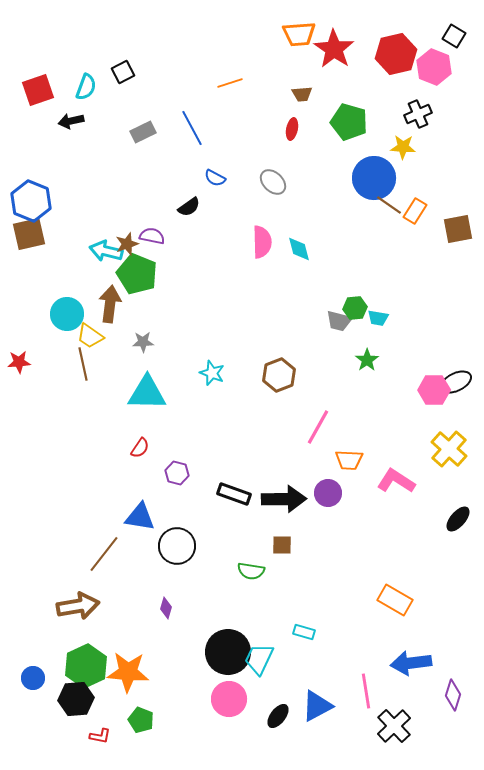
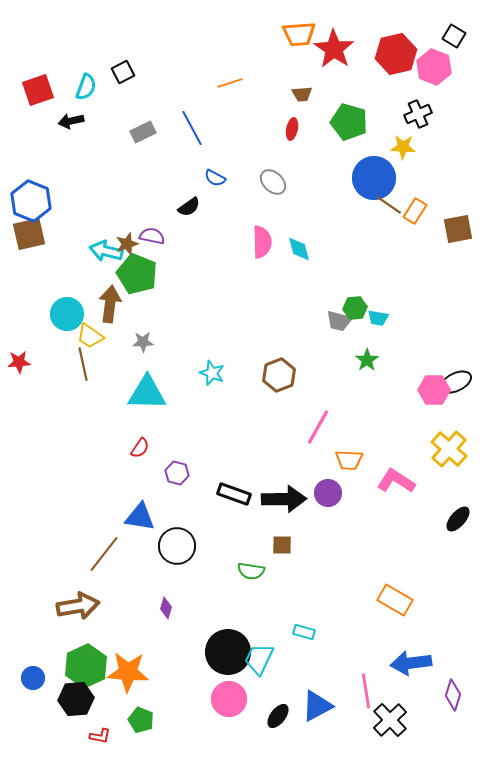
black cross at (394, 726): moved 4 px left, 6 px up
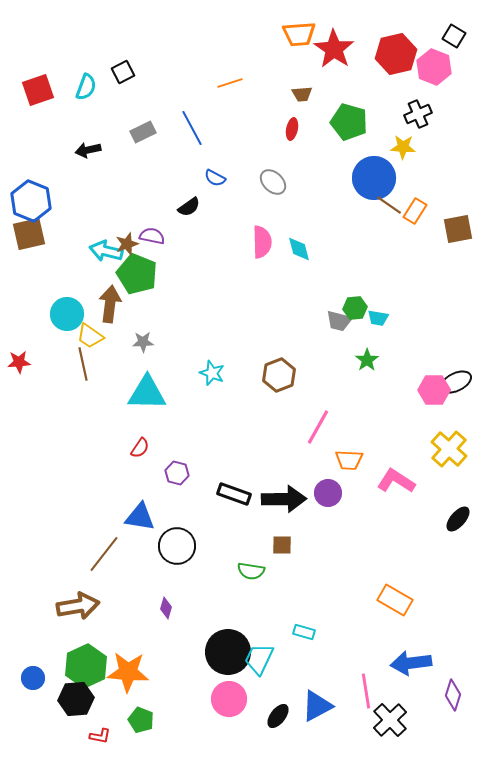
black arrow at (71, 121): moved 17 px right, 29 px down
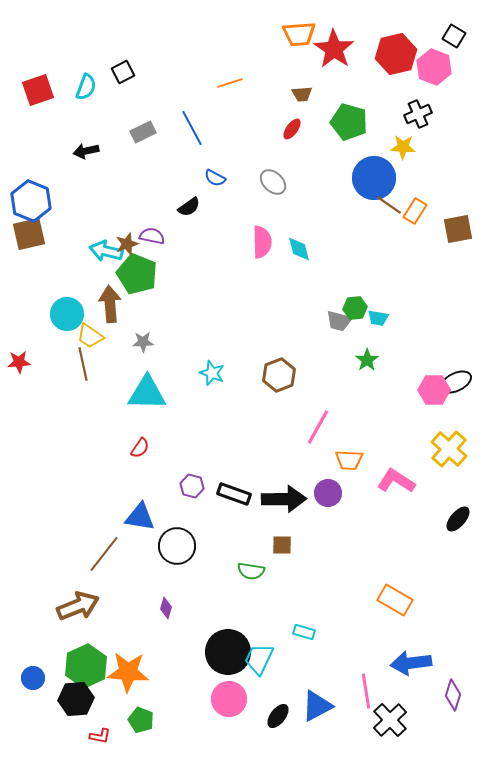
red ellipse at (292, 129): rotated 25 degrees clockwise
black arrow at (88, 150): moved 2 px left, 1 px down
brown arrow at (110, 304): rotated 12 degrees counterclockwise
purple hexagon at (177, 473): moved 15 px right, 13 px down
brown arrow at (78, 606): rotated 12 degrees counterclockwise
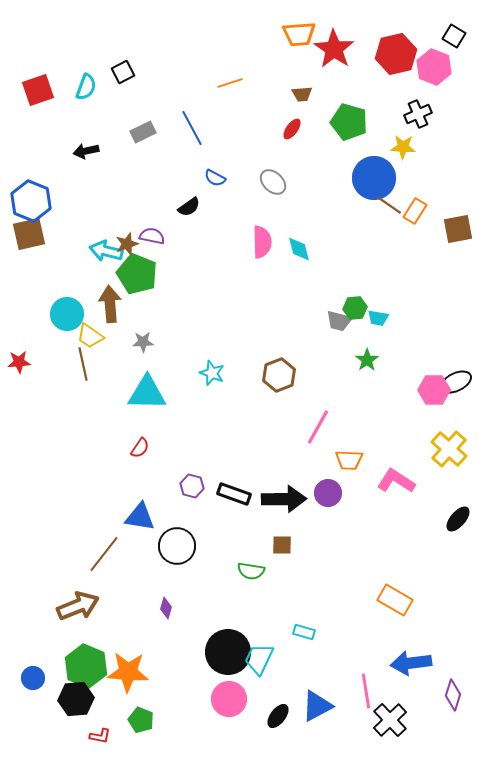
green hexagon at (86, 666): rotated 12 degrees counterclockwise
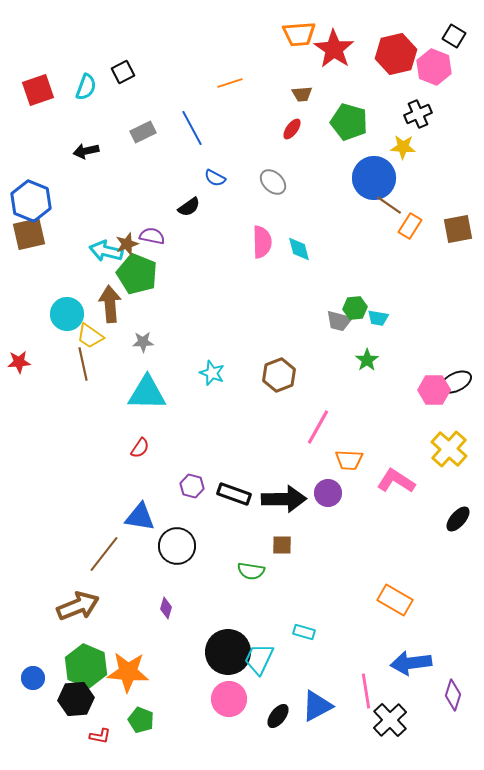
orange rectangle at (415, 211): moved 5 px left, 15 px down
